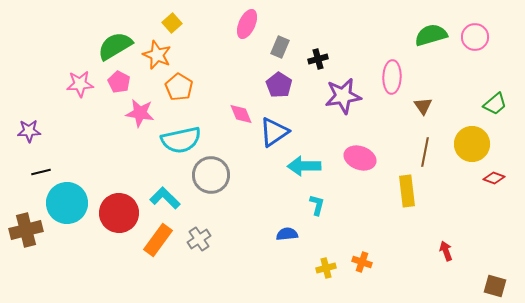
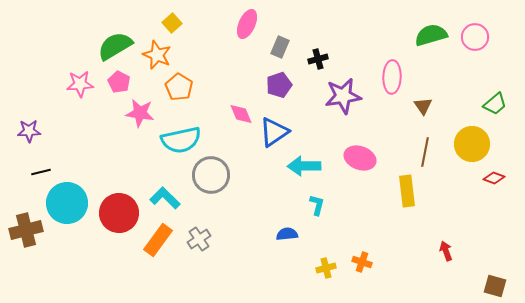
purple pentagon at (279, 85): rotated 20 degrees clockwise
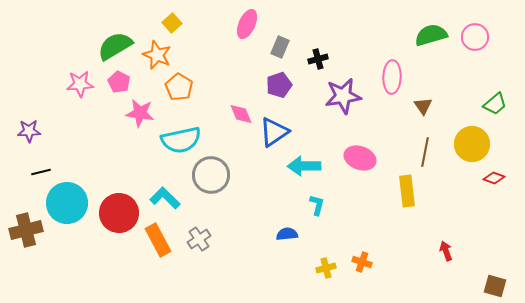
orange rectangle at (158, 240): rotated 64 degrees counterclockwise
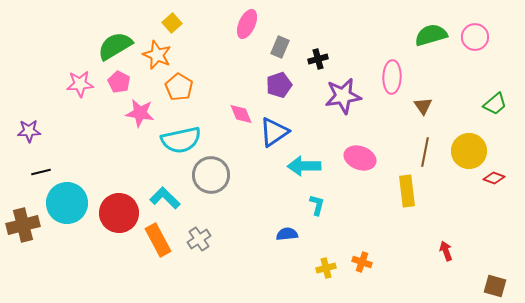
yellow circle at (472, 144): moved 3 px left, 7 px down
brown cross at (26, 230): moved 3 px left, 5 px up
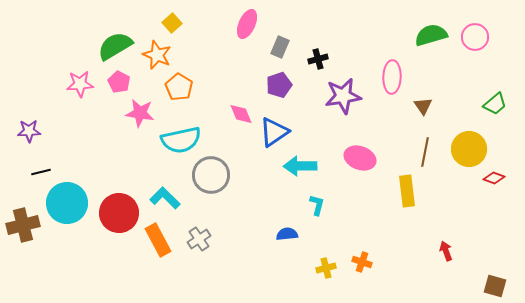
yellow circle at (469, 151): moved 2 px up
cyan arrow at (304, 166): moved 4 px left
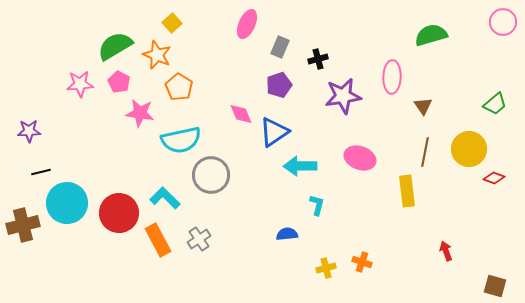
pink circle at (475, 37): moved 28 px right, 15 px up
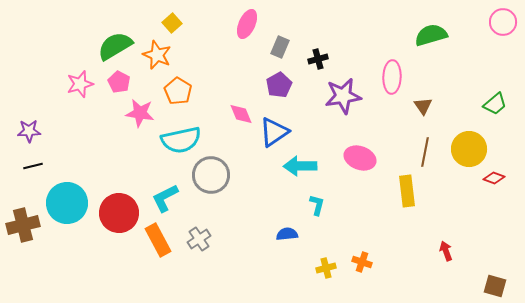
pink star at (80, 84): rotated 12 degrees counterclockwise
purple pentagon at (279, 85): rotated 10 degrees counterclockwise
orange pentagon at (179, 87): moved 1 px left, 4 px down
black line at (41, 172): moved 8 px left, 6 px up
cyan L-shape at (165, 198): rotated 72 degrees counterclockwise
